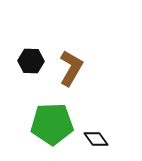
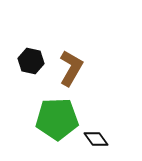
black hexagon: rotated 10 degrees clockwise
green pentagon: moved 5 px right, 5 px up
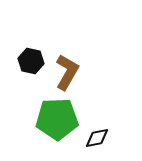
brown L-shape: moved 4 px left, 4 px down
black diamond: moved 1 px right, 1 px up; rotated 65 degrees counterclockwise
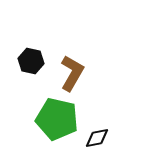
brown L-shape: moved 5 px right, 1 px down
green pentagon: rotated 15 degrees clockwise
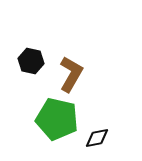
brown L-shape: moved 1 px left, 1 px down
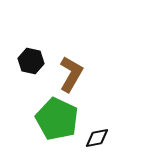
green pentagon: rotated 12 degrees clockwise
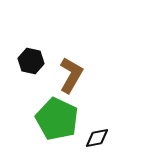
brown L-shape: moved 1 px down
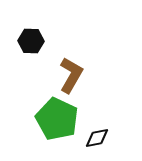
black hexagon: moved 20 px up; rotated 10 degrees counterclockwise
